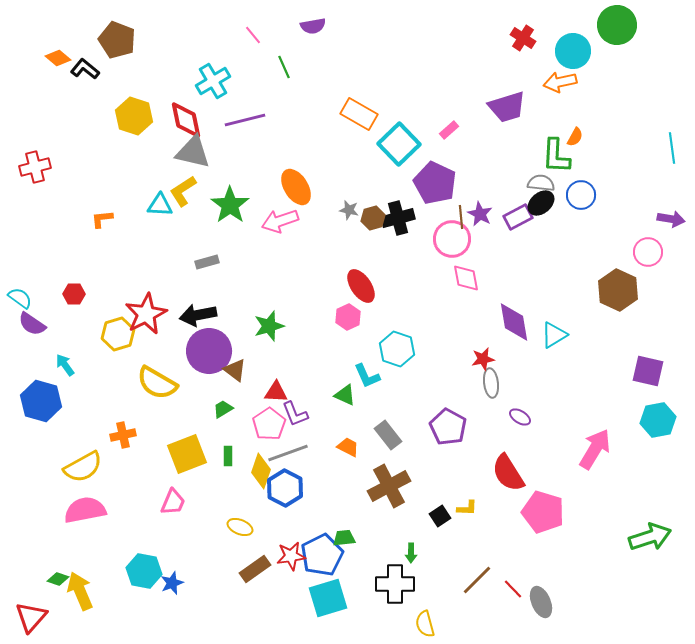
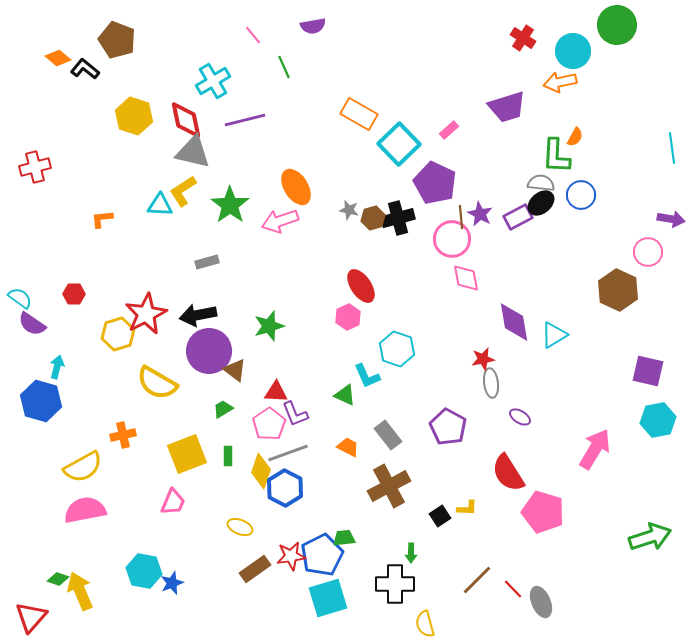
cyan arrow at (65, 365): moved 8 px left, 2 px down; rotated 50 degrees clockwise
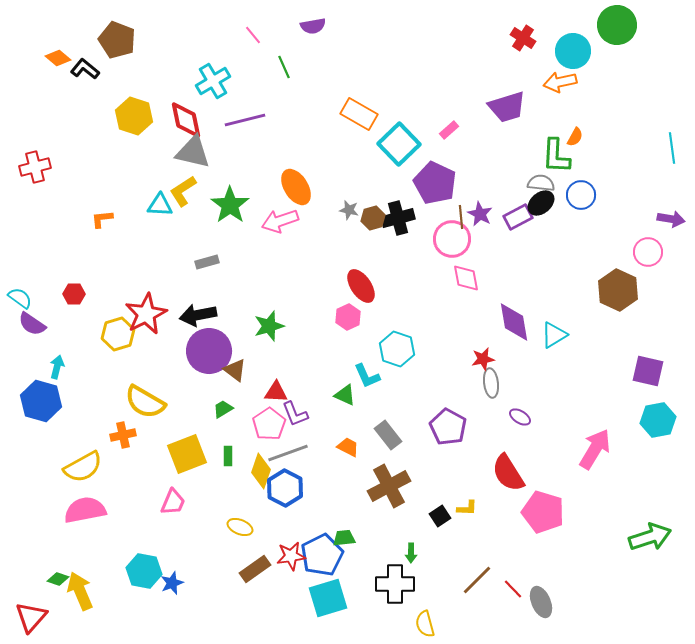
yellow semicircle at (157, 383): moved 12 px left, 19 px down
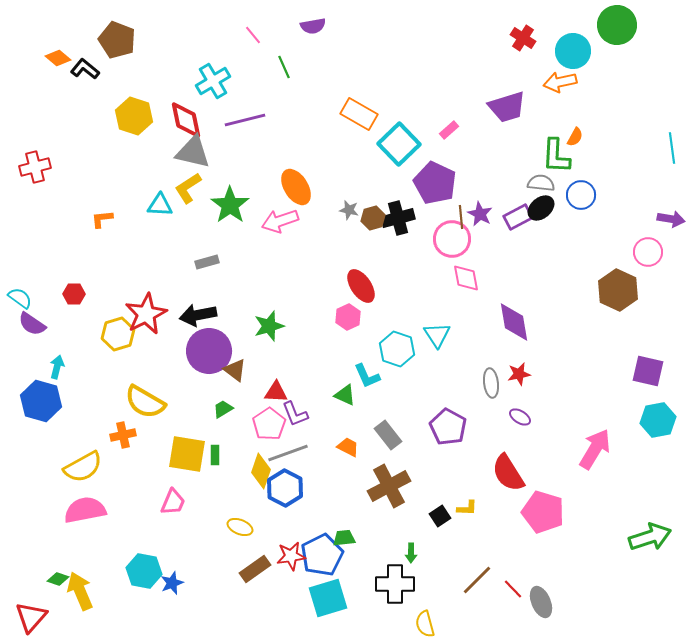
yellow L-shape at (183, 191): moved 5 px right, 3 px up
black ellipse at (541, 203): moved 5 px down
cyan triangle at (554, 335): moved 117 px left; rotated 32 degrees counterclockwise
red star at (483, 359): moved 36 px right, 15 px down
yellow square at (187, 454): rotated 30 degrees clockwise
green rectangle at (228, 456): moved 13 px left, 1 px up
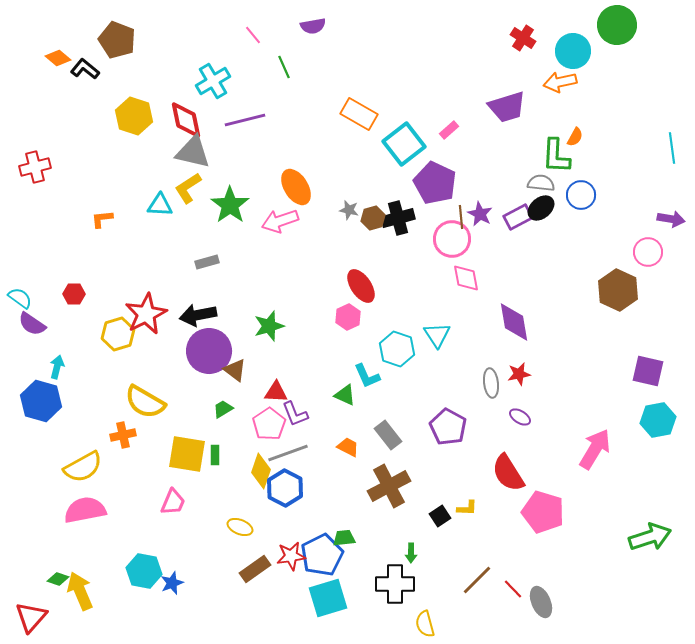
cyan square at (399, 144): moved 5 px right; rotated 6 degrees clockwise
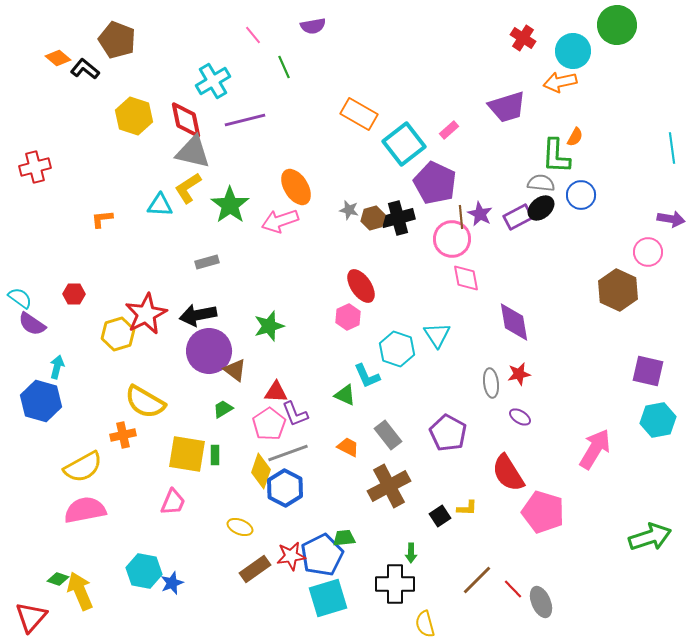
purple pentagon at (448, 427): moved 6 px down
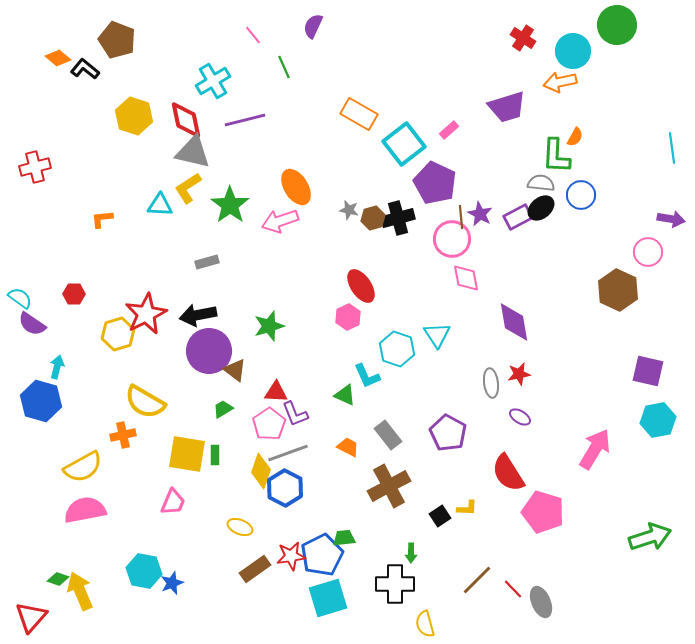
purple semicircle at (313, 26): rotated 125 degrees clockwise
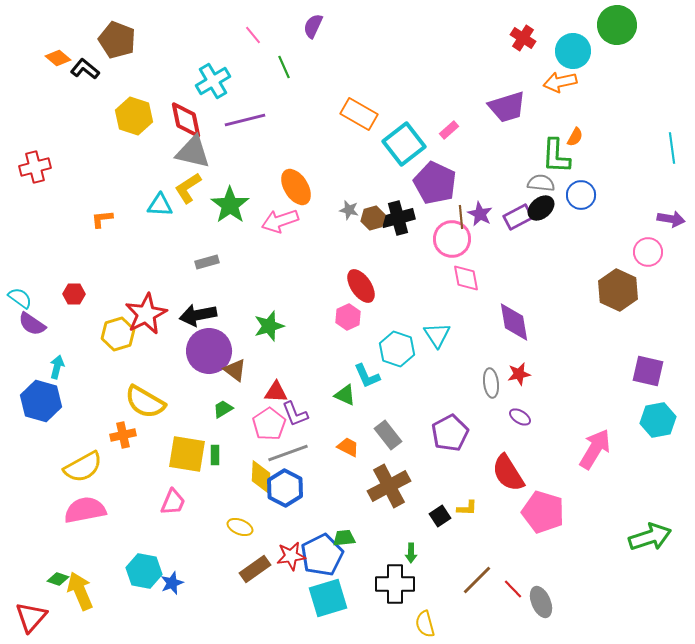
purple pentagon at (448, 433): moved 2 px right; rotated 15 degrees clockwise
yellow diamond at (261, 471): moved 6 px down; rotated 16 degrees counterclockwise
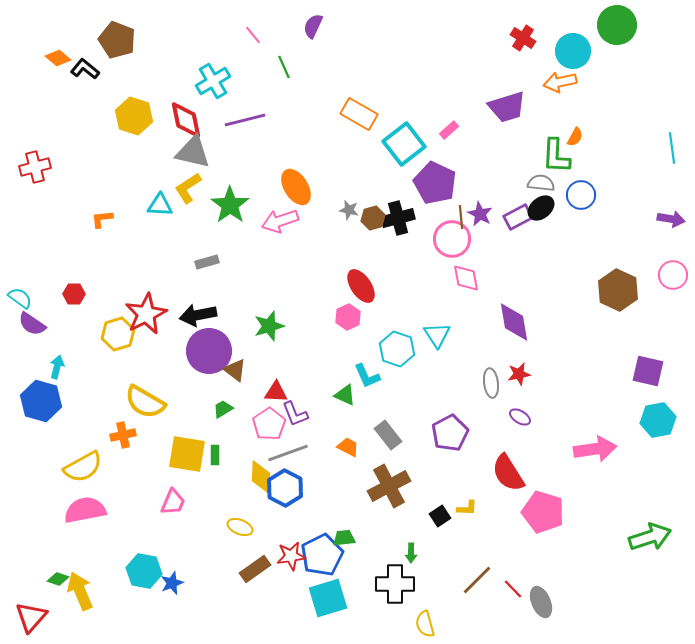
pink circle at (648, 252): moved 25 px right, 23 px down
pink arrow at (595, 449): rotated 51 degrees clockwise
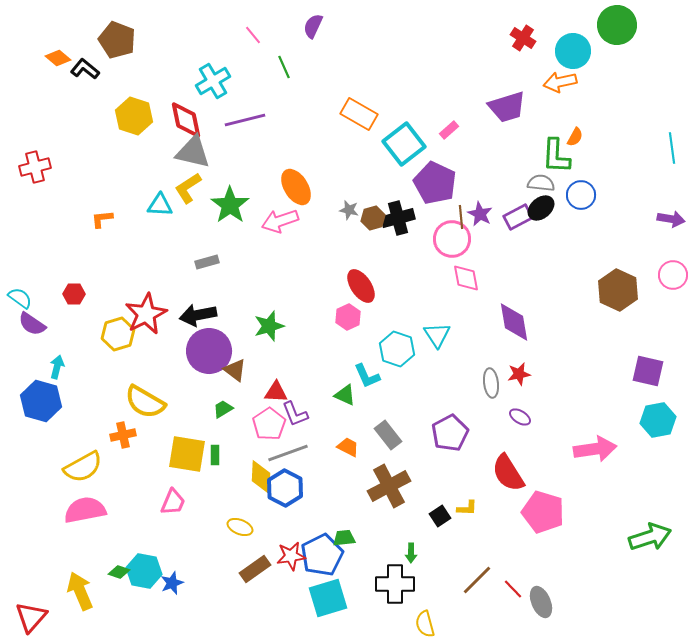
green diamond at (58, 579): moved 61 px right, 7 px up
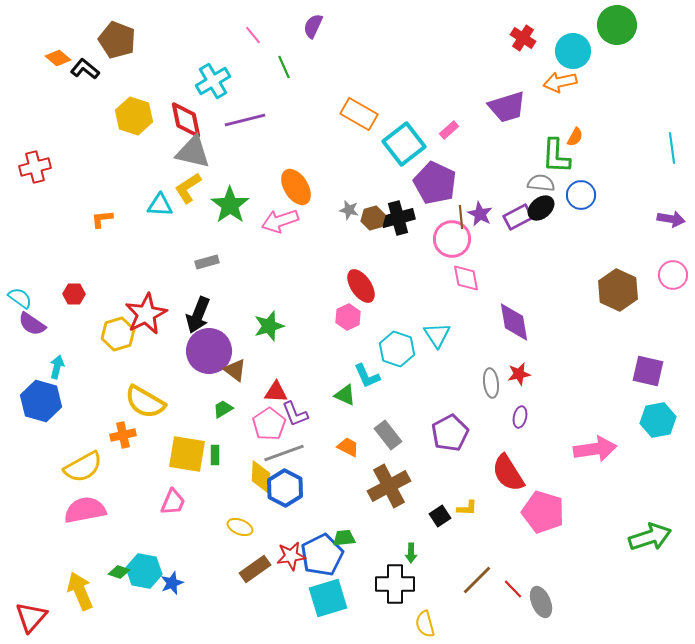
black arrow at (198, 315): rotated 57 degrees counterclockwise
purple ellipse at (520, 417): rotated 70 degrees clockwise
gray line at (288, 453): moved 4 px left
